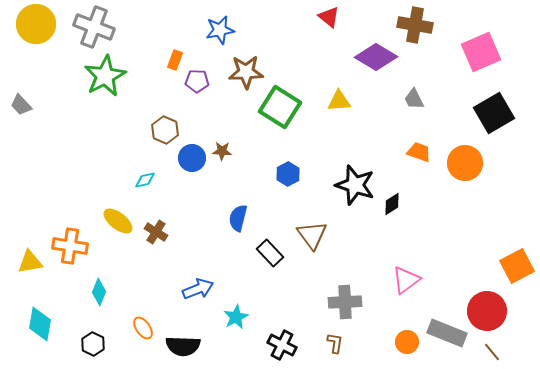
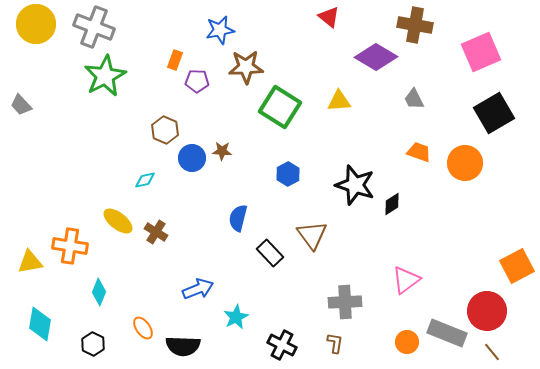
brown star at (246, 72): moved 5 px up
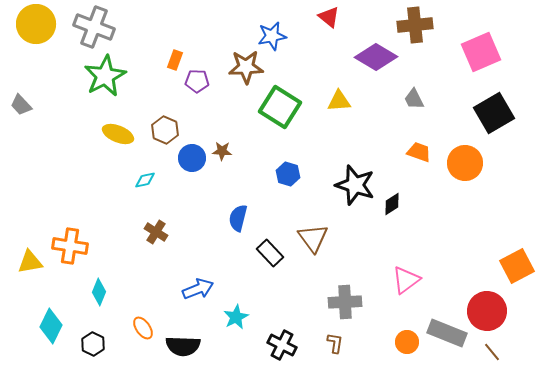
brown cross at (415, 25): rotated 16 degrees counterclockwise
blue star at (220, 30): moved 52 px right, 6 px down
blue hexagon at (288, 174): rotated 15 degrees counterclockwise
yellow ellipse at (118, 221): moved 87 px up; rotated 16 degrees counterclockwise
brown triangle at (312, 235): moved 1 px right, 3 px down
cyan diamond at (40, 324): moved 11 px right, 2 px down; rotated 16 degrees clockwise
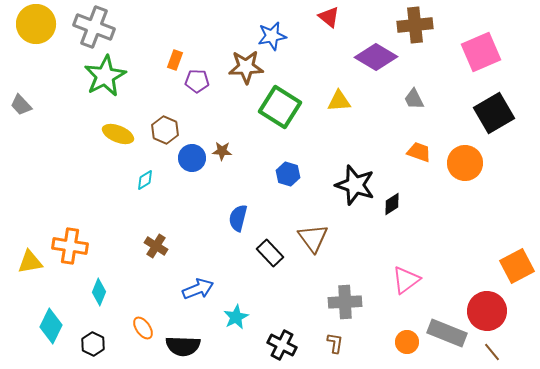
cyan diamond at (145, 180): rotated 20 degrees counterclockwise
brown cross at (156, 232): moved 14 px down
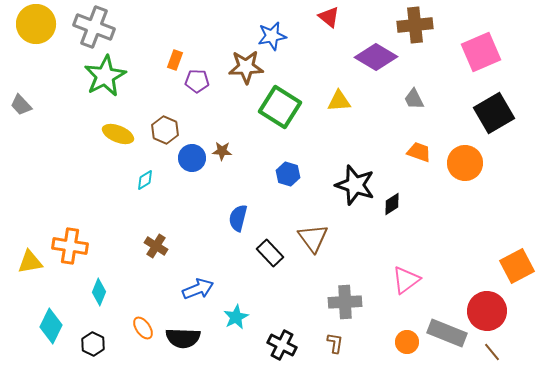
black semicircle at (183, 346): moved 8 px up
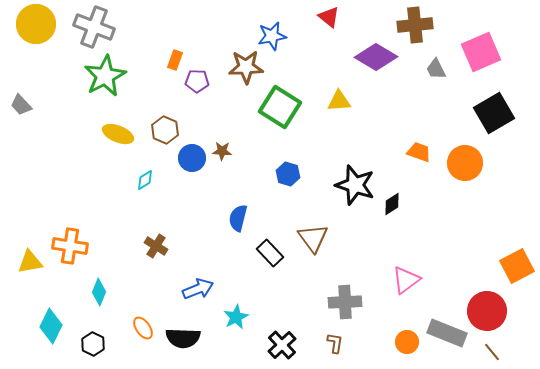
gray trapezoid at (414, 99): moved 22 px right, 30 px up
black cross at (282, 345): rotated 20 degrees clockwise
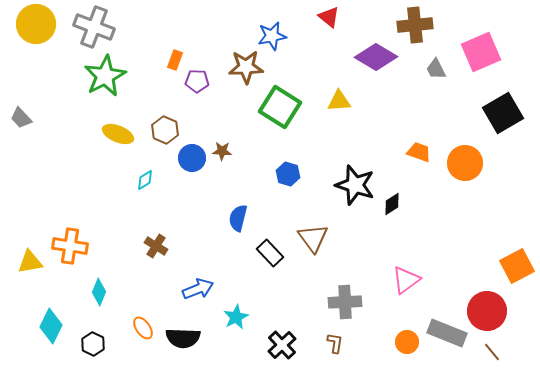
gray trapezoid at (21, 105): moved 13 px down
black square at (494, 113): moved 9 px right
